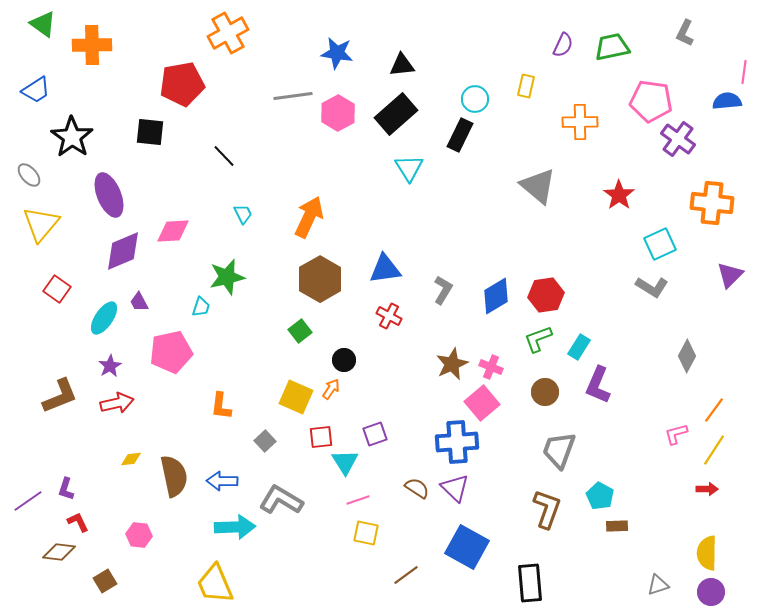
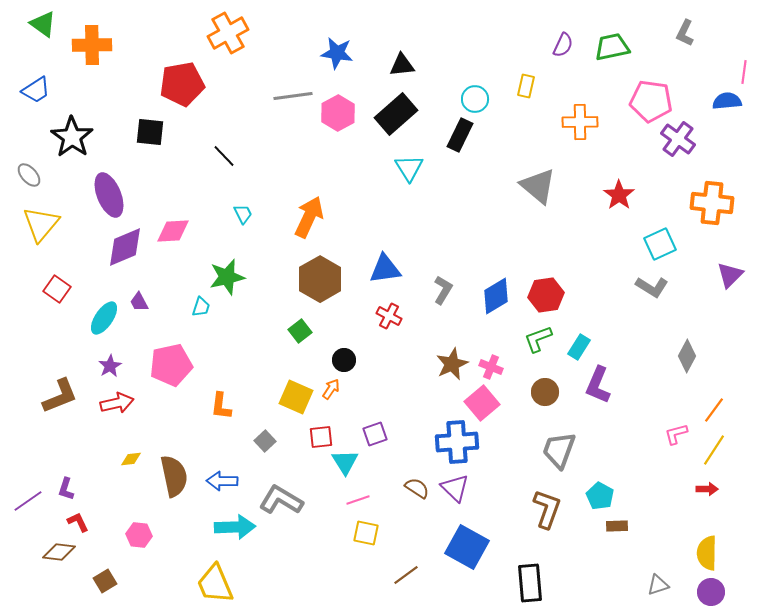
purple diamond at (123, 251): moved 2 px right, 4 px up
pink pentagon at (171, 352): moved 13 px down
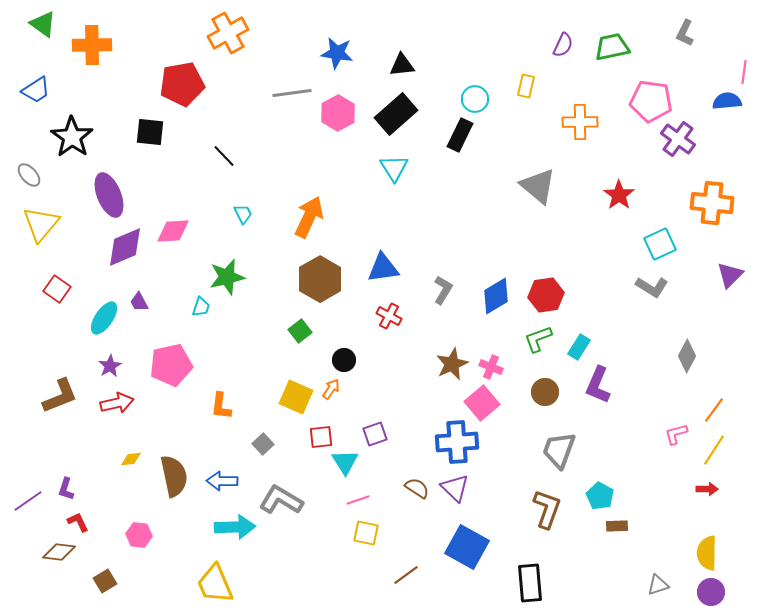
gray line at (293, 96): moved 1 px left, 3 px up
cyan triangle at (409, 168): moved 15 px left
blue triangle at (385, 269): moved 2 px left, 1 px up
gray square at (265, 441): moved 2 px left, 3 px down
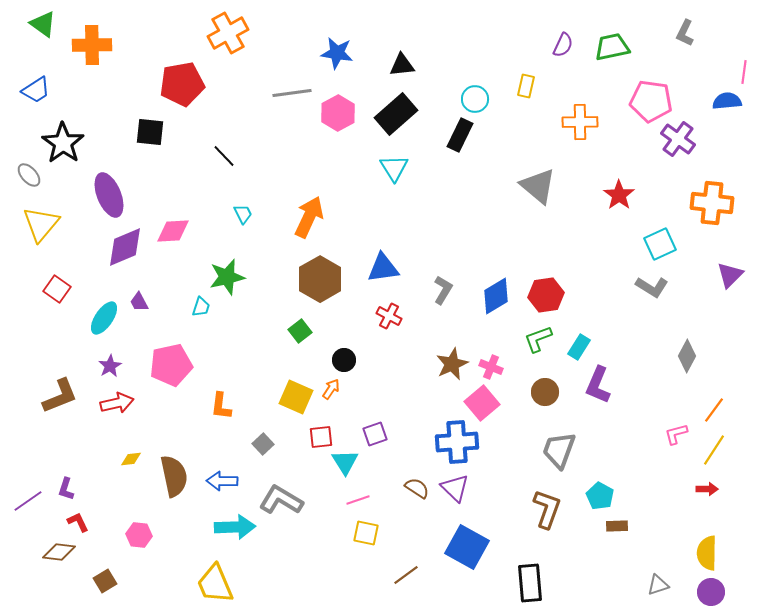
black star at (72, 137): moved 9 px left, 6 px down
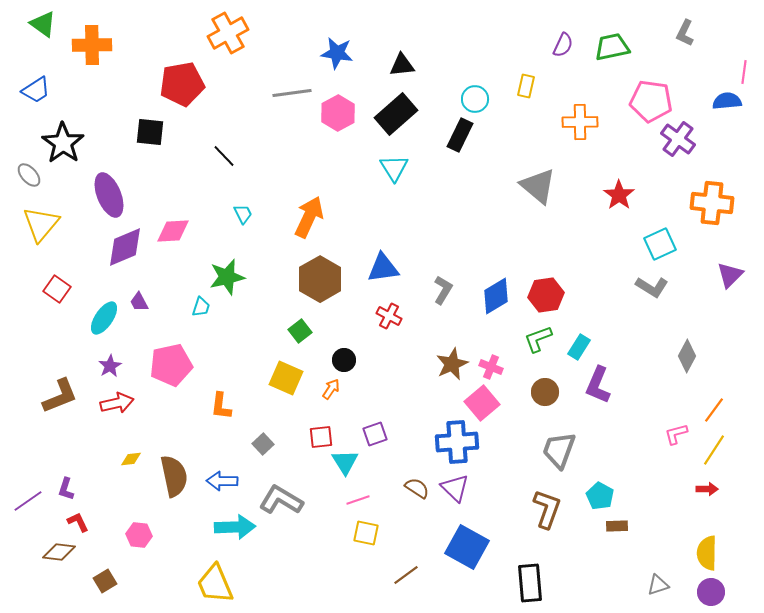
yellow square at (296, 397): moved 10 px left, 19 px up
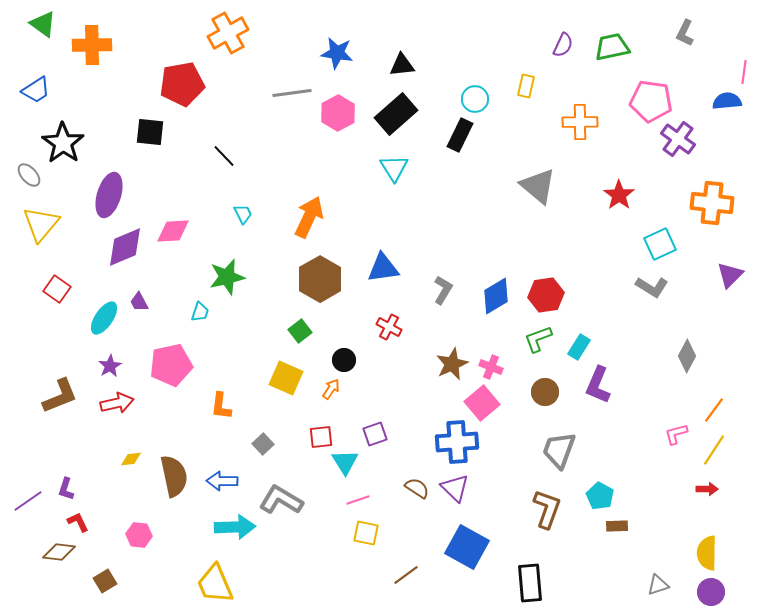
purple ellipse at (109, 195): rotated 39 degrees clockwise
cyan trapezoid at (201, 307): moved 1 px left, 5 px down
red cross at (389, 316): moved 11 px down
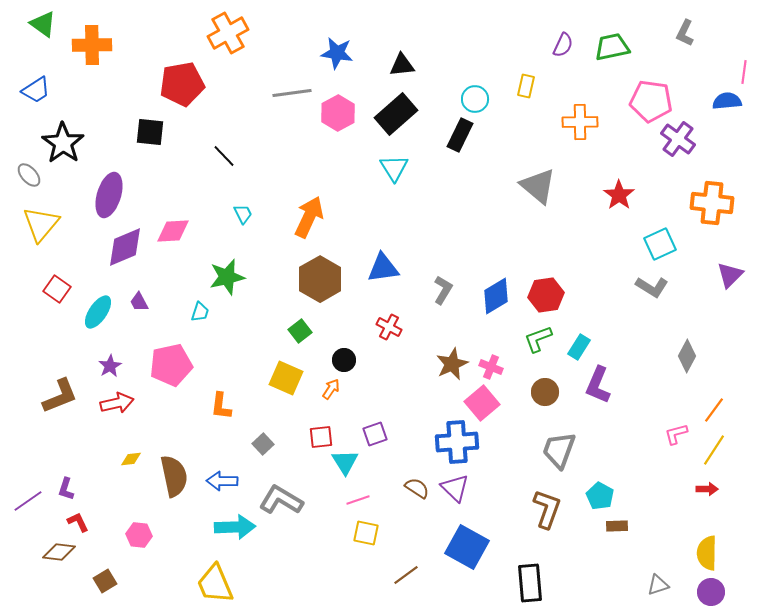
cyan ellipse at (104, 318): moved 6 px left, 6 px up
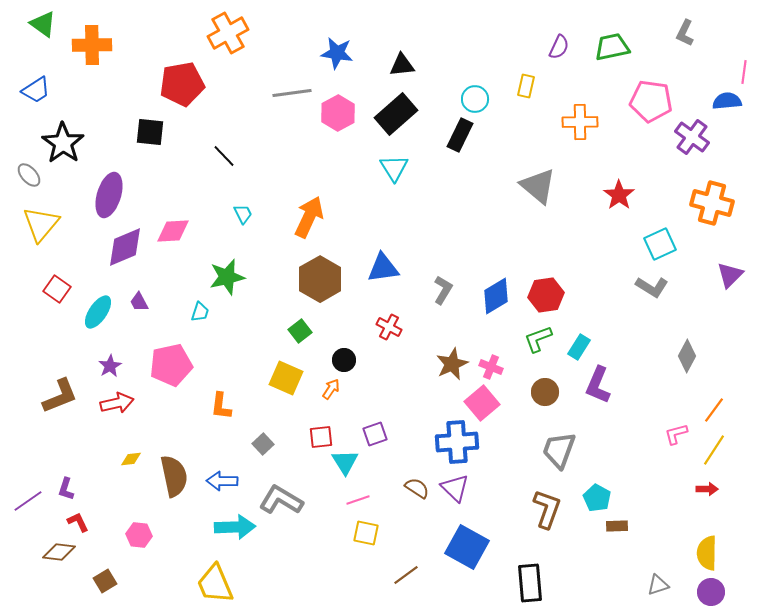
purple semicircle at (563, 45): moved 4 px left, 2 px down
purple cross at (678, 139): moved 14 px right, 2 px up
orange cross at (712, 203): rotated 9 degrees clockwise
cyan pentagon at (600, 496): moved 3 px left, 2 px down
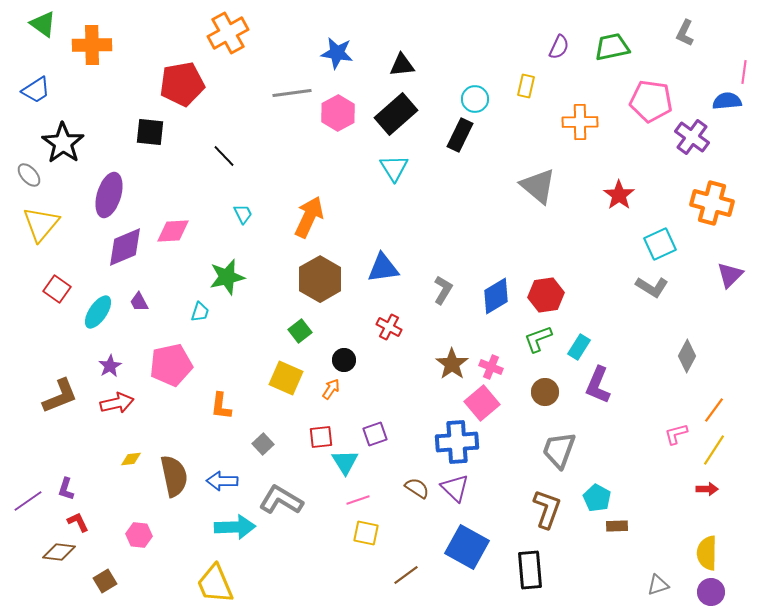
brown star at (452, 364): rotated 12 degrees counterclockwise
black rectangle at (530, 583): moved 13 px up
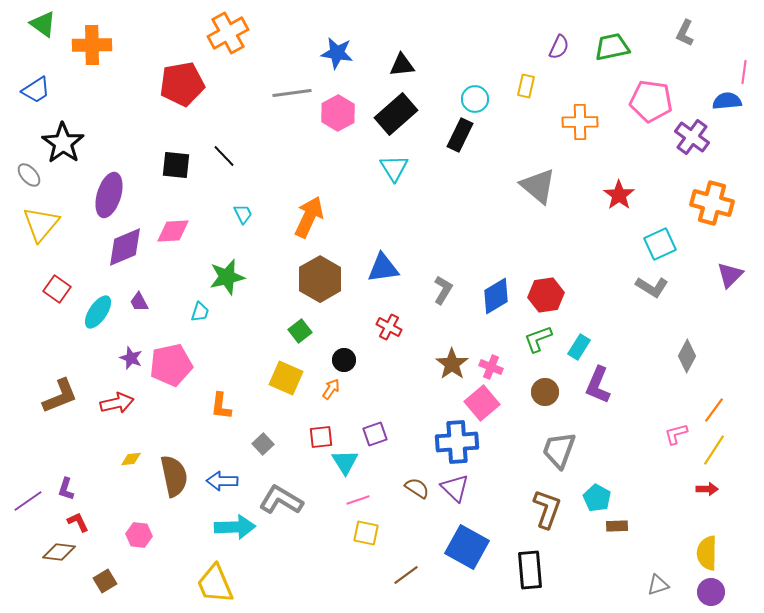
black square at (150, 132): moved 26 px right, 33 px down
purple star at (110, 366): moved 21 px right, 8 px up; rotated 20 degrees counterclockwise
